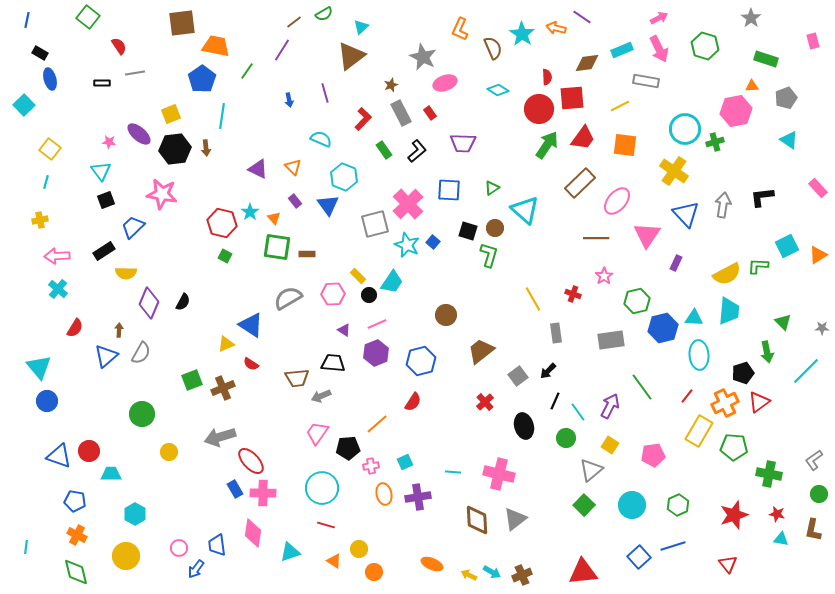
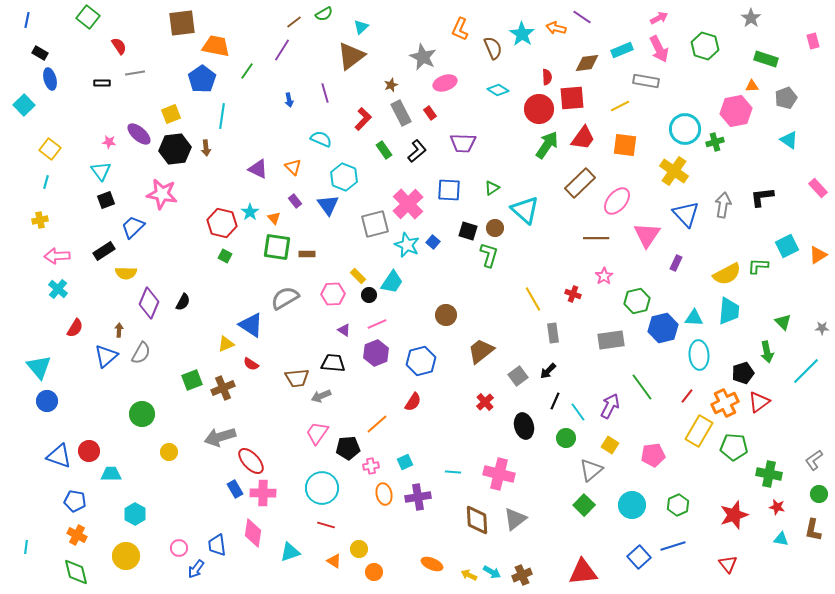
gray semicircle at (288, 298): moved 3 px left
gray rectangle at (556, 333): moved 3 px left
red star at (777, 514): moved 7 px up
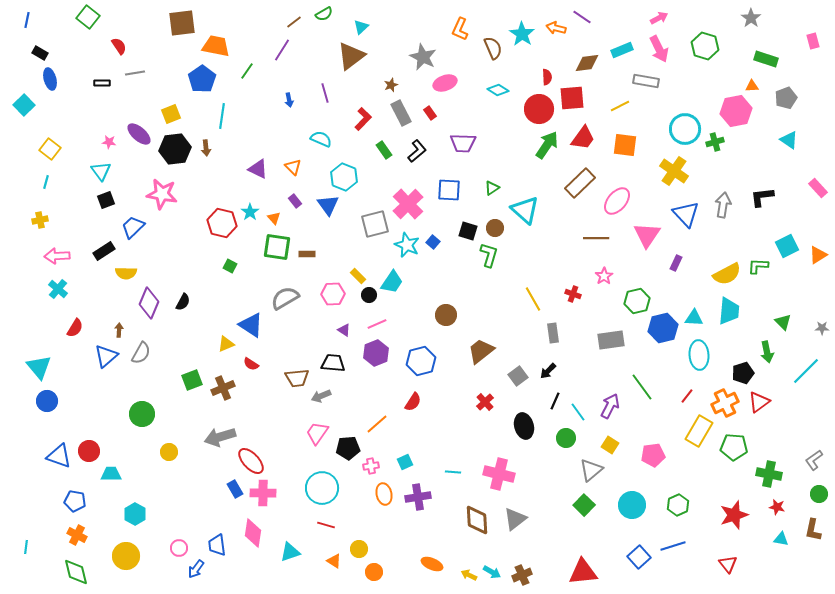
green square at (225, 256): moved 5 px right, 10 px down
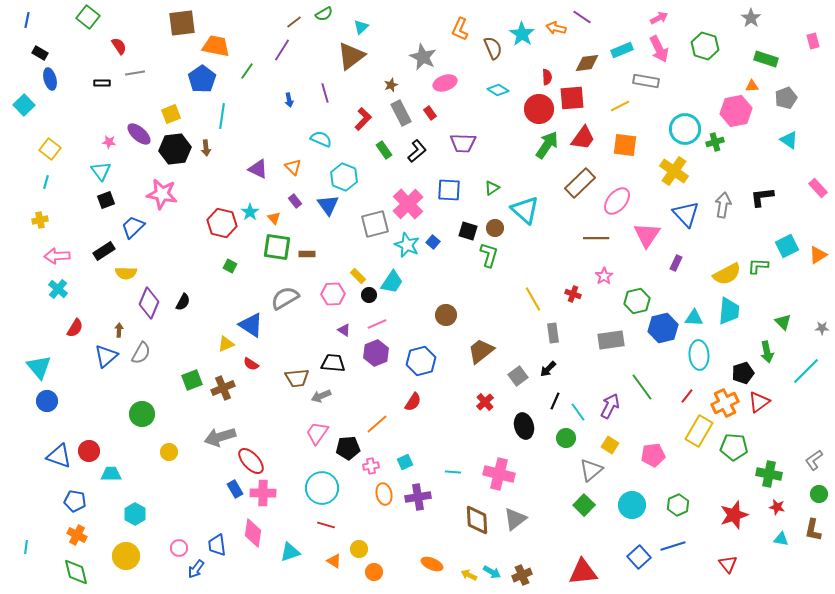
black arrow at (548, 371): moved 2 px up
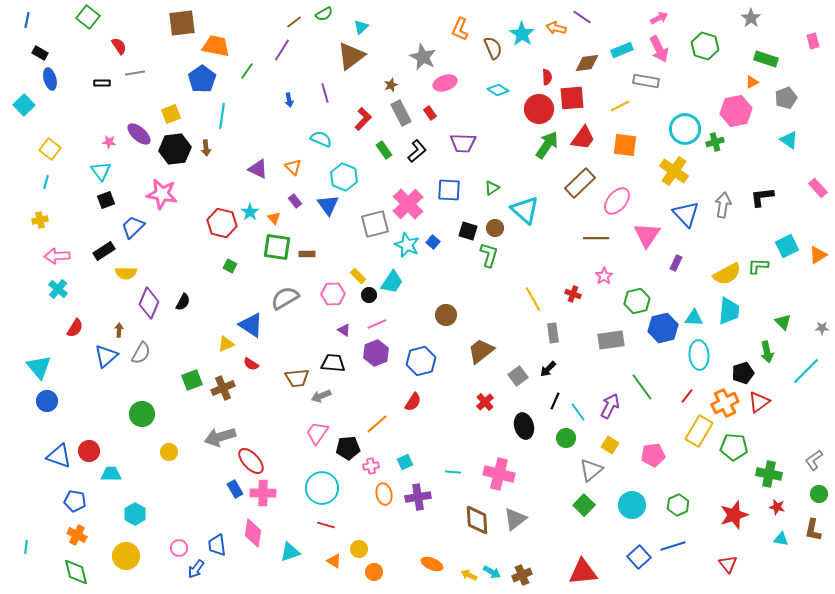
orange triangle at (752, 86): moved 4 px up; rotated 24 degrees counterclockwise
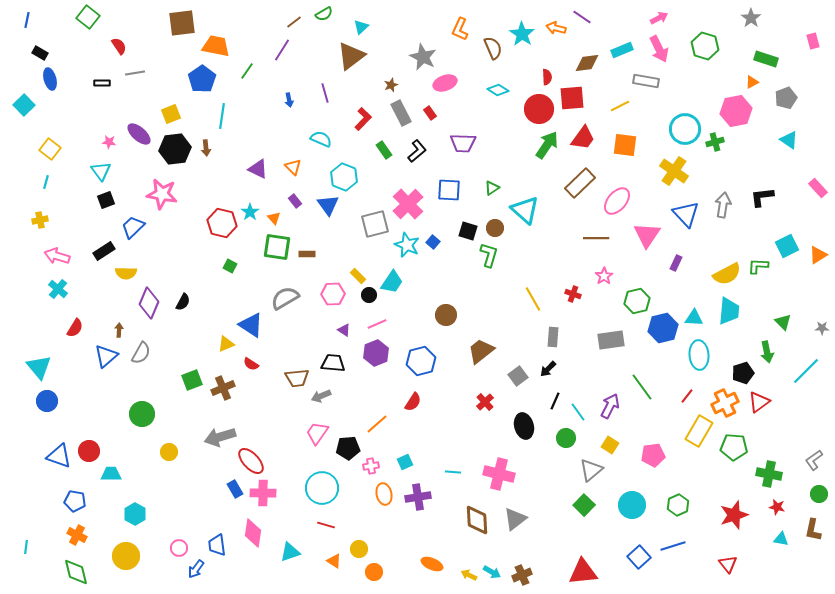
pink arrow at (57, 256): rotated 20 degrees clockwise
gray rectangle at (553, 333): moved 4 px down; rotated 12 degrees clockwise
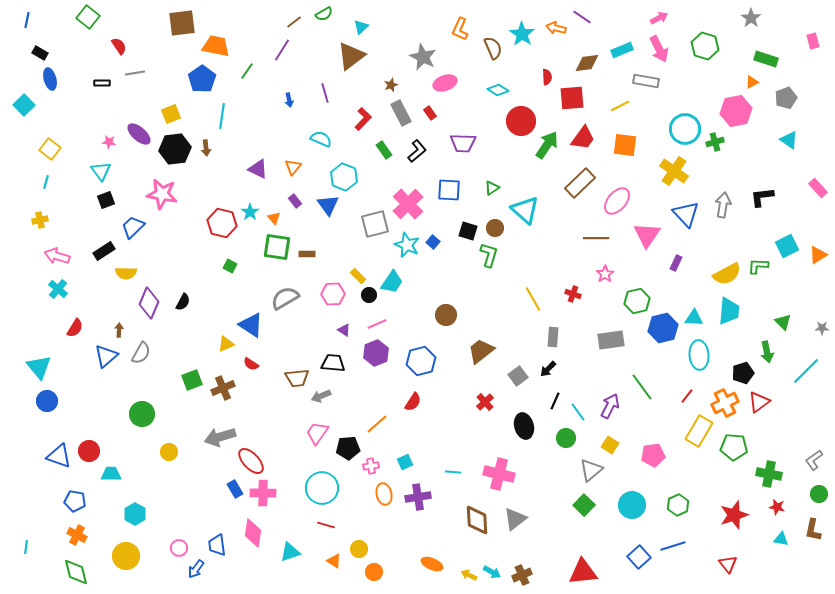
red circle at (539, 109): moved 18 px left, 12 px down
orange triangle at (293, 167): rotated 24 degrees clockwise
pink star at (604, 276): moved 1 px right, 2 px up
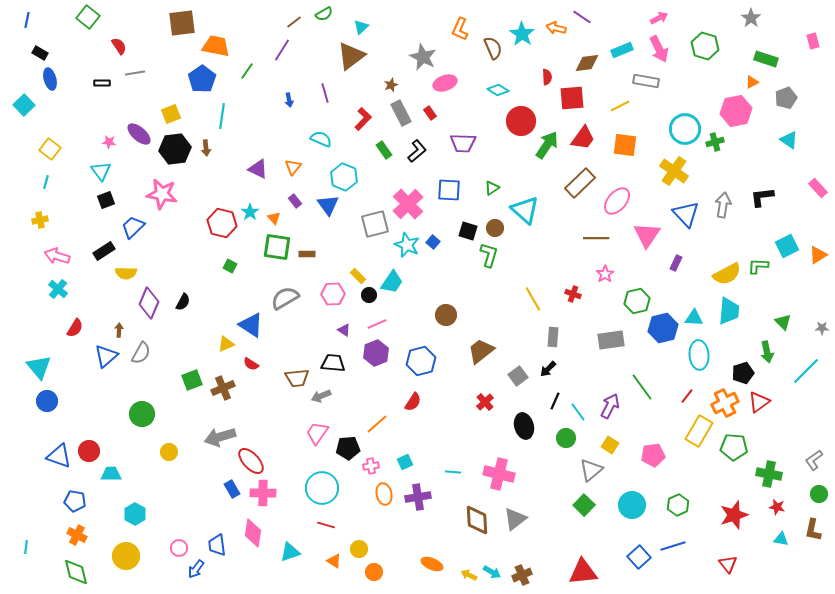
blue rectangle at (235, 489): moved 3 px left
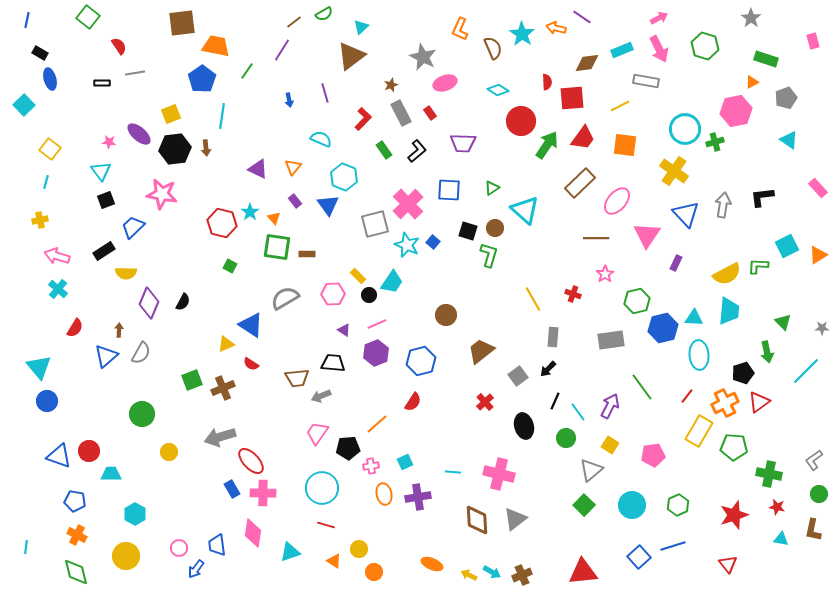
red semicircle at (547, 77): moved 5 px down
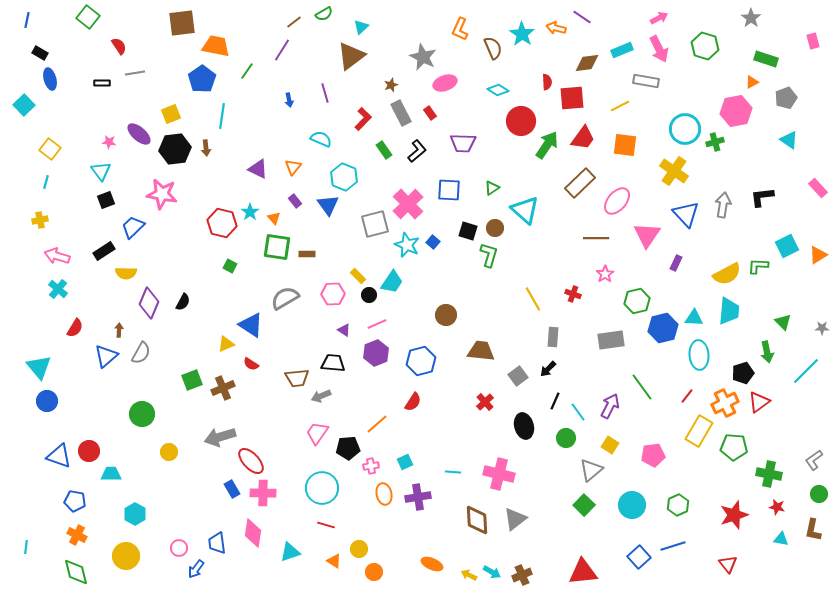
brown trapezoid at (481, 351): rotated 44 degrees clockwise
blue trapezoid at (217, 545): moved 2 px up
